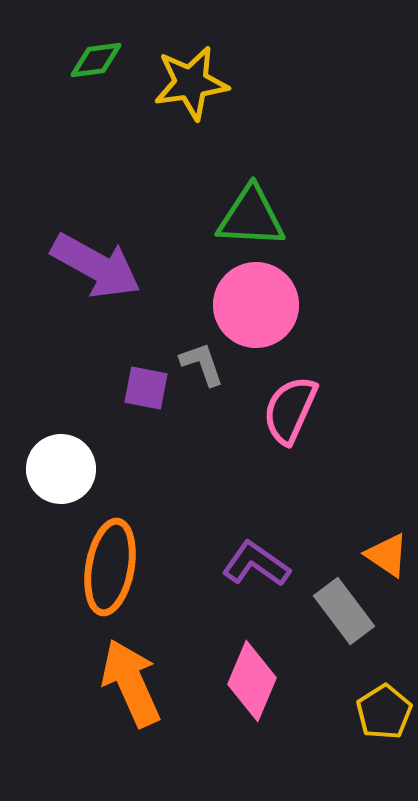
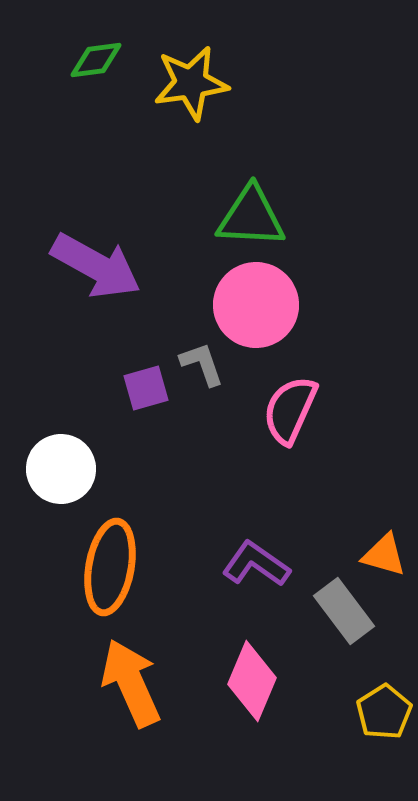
purple square: rotated 27 degrees counterclockwise
orange triangle: moved 3 px left; rotated 18 degrees counterclockwise
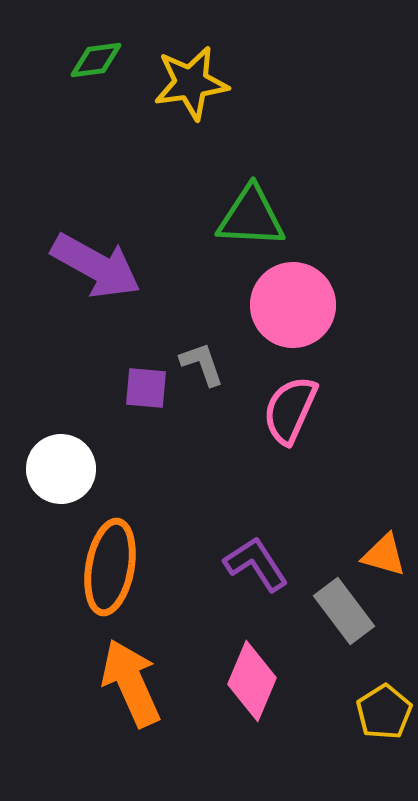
pink circle: moved 37 px right
purple square: rotated 21 degrees clockwise
purple L-shape: rotated 22 degrees clockwise
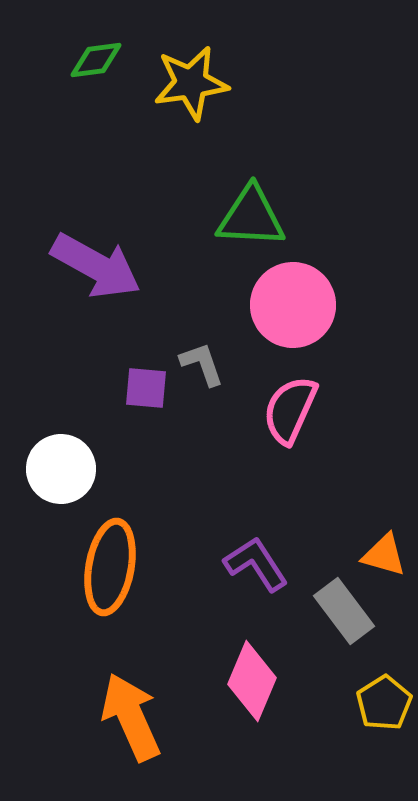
orange arrow: moved 34 px down
yellow pentagon: moved 9 px up
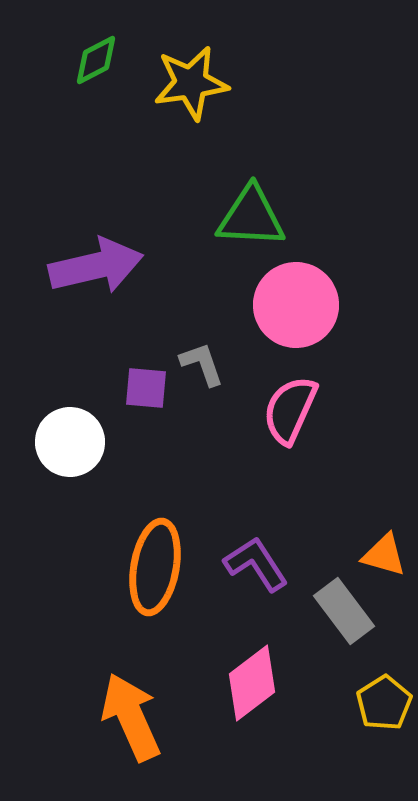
green diamond: rotated 20 degrees counterclockwise
purple arrow: rotated 42 degrees counterclockwise
pink circle: moved 3 px right
white circle: moved 9 px right, 27 px up
orange ellipse: moved 45 px right
pink diamond: moved 2 px down; rotated 30 degrees clockwise
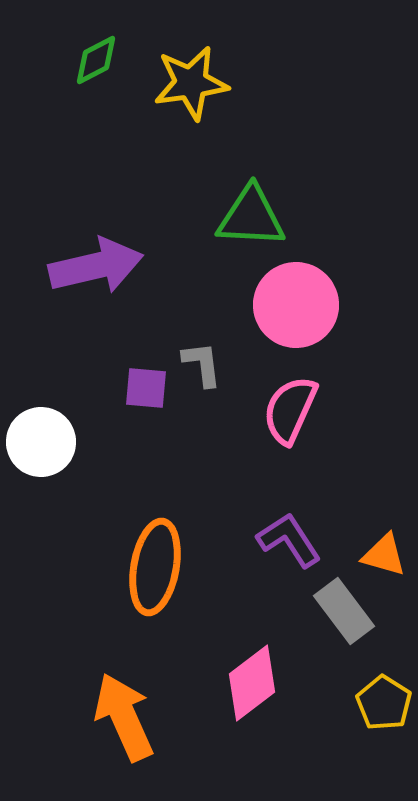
gray L-shape: rotated 12 degrees clockwise
white circle: moved 29 px left
purple L-shape: moved 33 px right, 24 px up
yellow pentagon: rotated 8 degrees counterclockwise
orange arrow: moved 7 px left
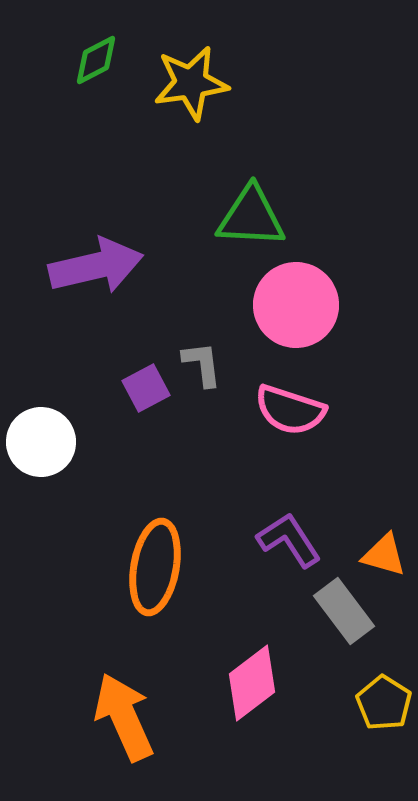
purple square: rotated 33 degrees counterclockwise
pink semicircle: rotated 96 degrees counterclockwise
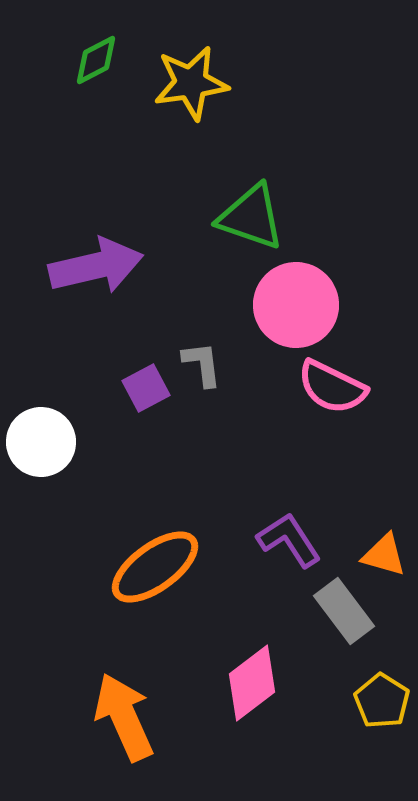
green triangle: rotated 16 degrees clockwise
pink semicircle: moved 42 px right, 23 px up; rotated 8 degrees clockwise
orange ellipse: rotated 44 degrees clockwise
yellow pentagon: moved 2 px left, 2 px up
